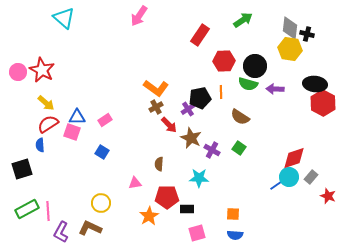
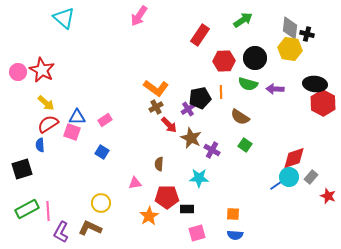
black circle at (255, 66): moved 8 px up
green square at (239, 148): moved 6 px right, 3 px up
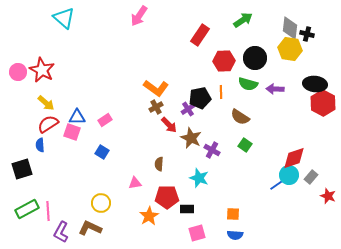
cyan circle at (289, 177): moved 2 px up
cyan star at (199, 178): rotated 18 degrees clockwise
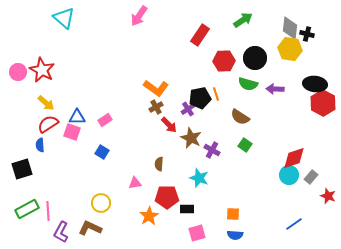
orange line at (221, 92): moved 5 px left, 2 px down; rotated 16 degrees counterclockwise
blue line at (278, 184): moved 16 px right, 40 px down
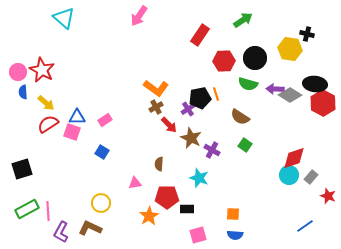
gray diamond at (290, 28): moved 67 px down; rotated 65 degrees counterclockwise
blue semicircle at (40, 145): moved 17 px left, 53 px up
blue line at (294, 224): moved 11 px right, 2 px down
pink square at (197, 233): moved 1 px right, 2 px down
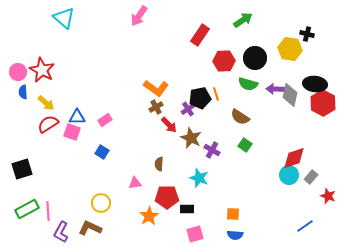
gray diamond at (290, 95): rotated 70 degrees clockwise
pink square at (198, 235): moved 3 px left, 1 px up
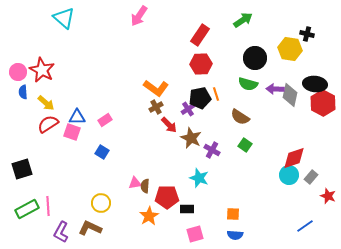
red hexagon at (224, 61): moved 23 px left, 3 px down
brown semicircle at (159, 164): moved 14 px left, 22 px down
pink line at (48, 211): moved 5 px up
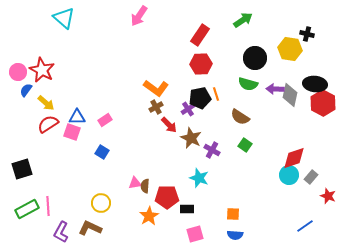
blue semicircle at (23, 92): moved 3 px right, 2 px up; rotated 40 degrees clockwise
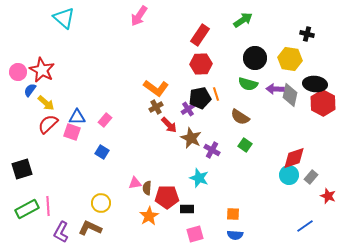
yellow hexagon at (290, 49): moved 10 px down
blue semicircle at (26, 90): moved 4 px right
pink rectangle at (105, 120): rotated 16 degrees counterclockwise
red semicircle at (48, 124): rotated 10 degrees counterclockwise
brown semicircle at (145, 186): moved 2 px right, 2 px down
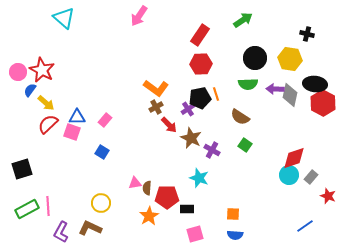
green semicircle at (248, 84): rotated 18 degrees counterclockwise
